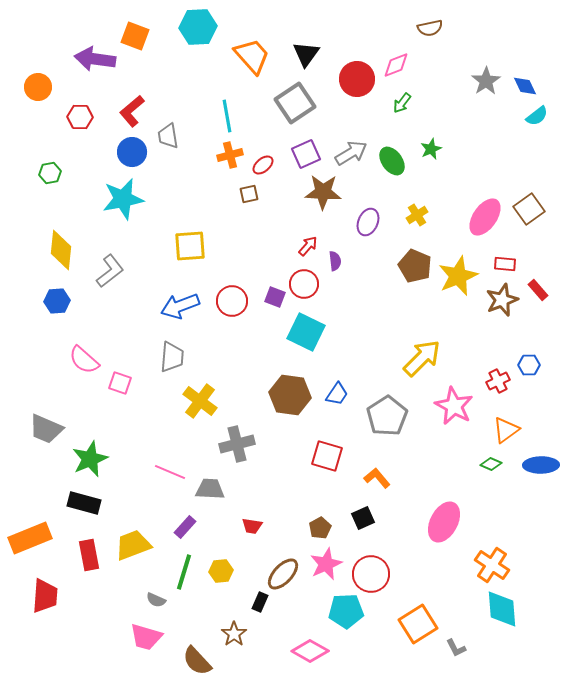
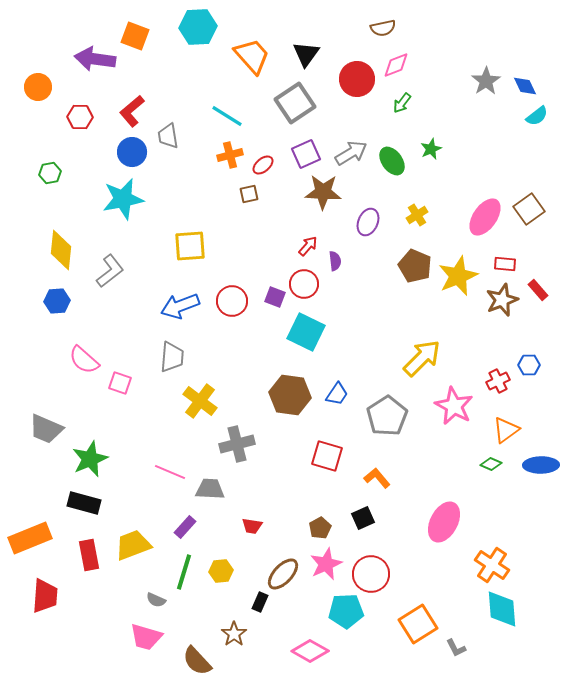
brown semicircle at (430, 28): moved 47 px left
cyan line at (227, 116): rotated 48 degrees counterclockwise
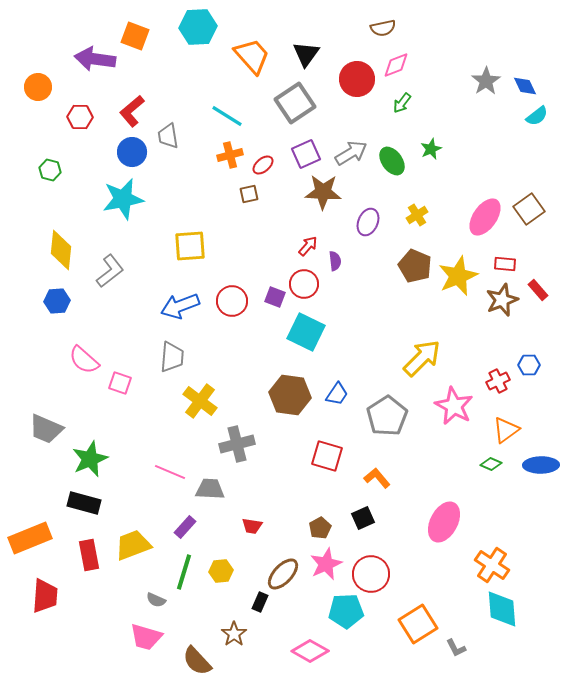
green hexagon at (50, 173): moved 3 px up; rotated 25 degrees clockwise
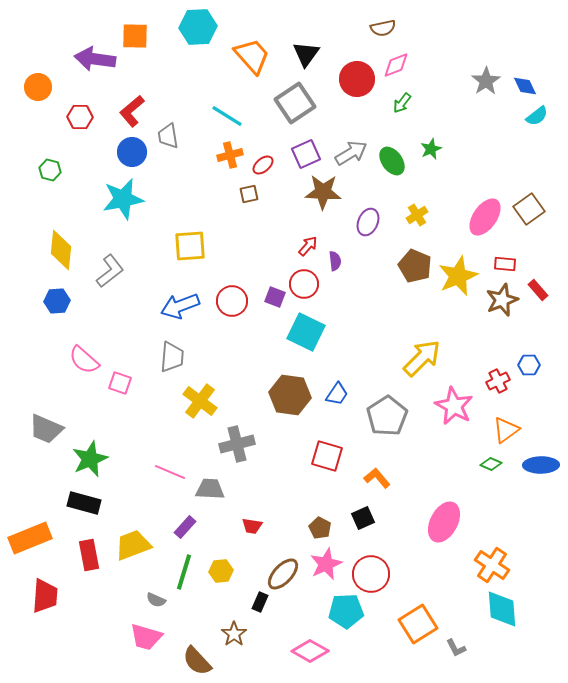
orange square at (135, 36): rotated 20 degrees counterclockwise
brown pentagon at (320, 528): rotated 15 degrees counterclockwise
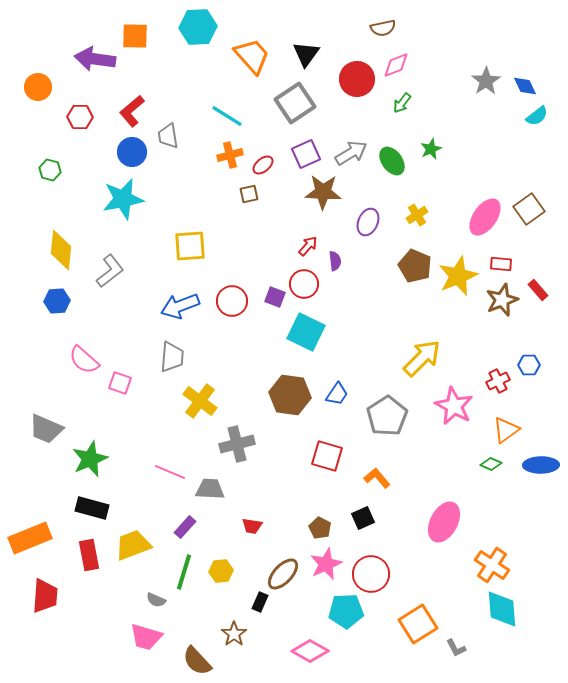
red rectangle at (505, 264): moved 4 px left
black rectangle at (84, 503): moved 8 px right, 5 px down
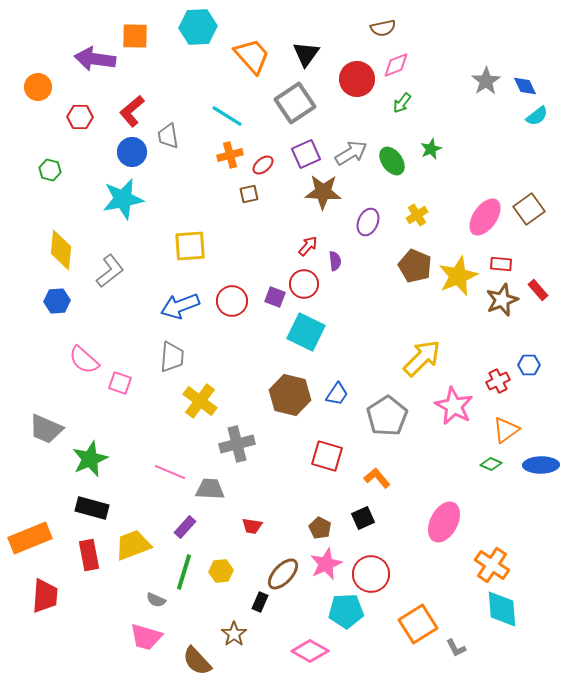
brown hexagon at (290, 395): rotated 6 degrees clockwise
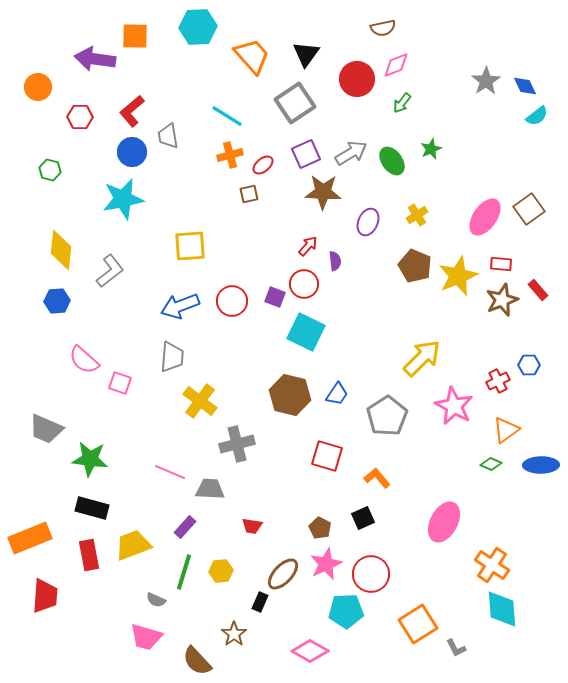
green star at (90, 459): rotated 30 degrees clockwise
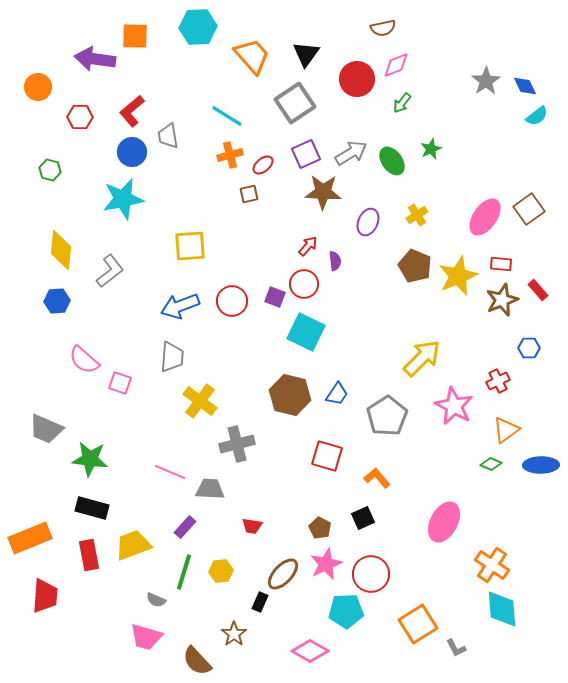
blue hexagon at (529, 365): moved 17 px up
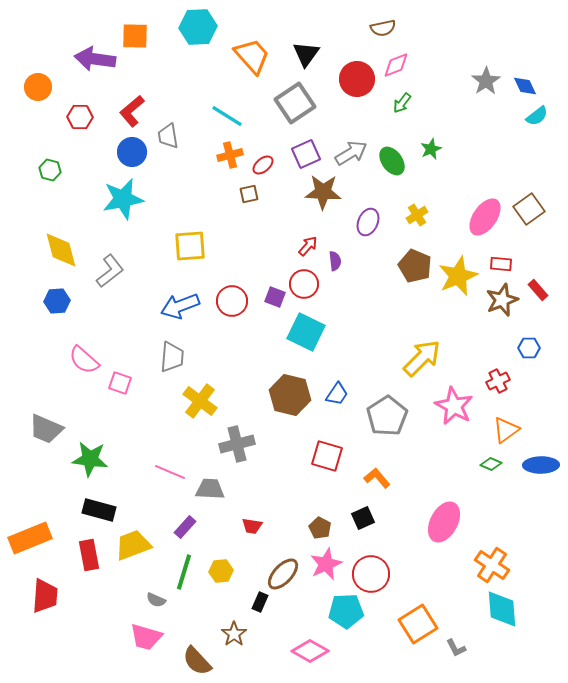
yellow diamond at (61, 250): rotated 21 degrees counterclockwise
black rectangle at (92, 508): moved 7 px right, 2 px down
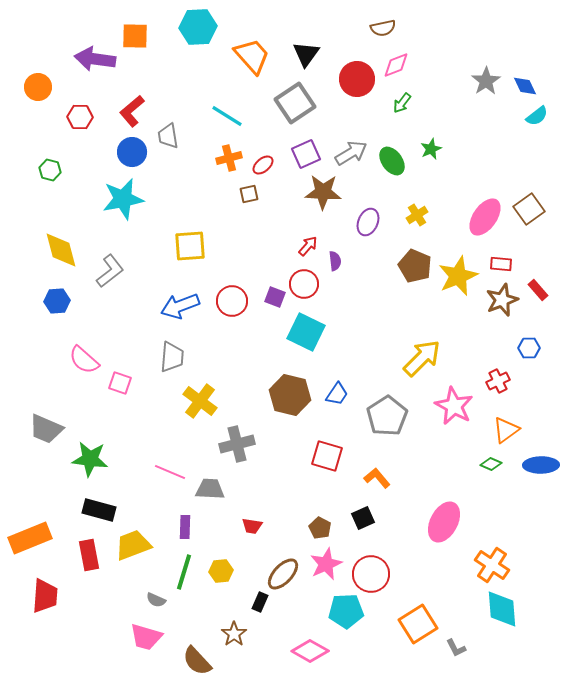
orange cross at (230, 155): moved 1 px left, 3 px down
purple rectangle at (185, 527): rotated 40 degrees counterclockwise
